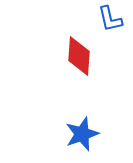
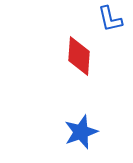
blue star: moved 1 px left, 2 px up
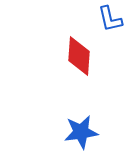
blue star: rotated 12 degrees clockwise
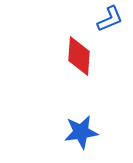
blue L-shape: rotated 100 degrees counterclockwise
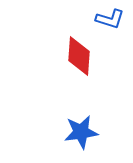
blue L-shape: rotated 40 degrees clockwise
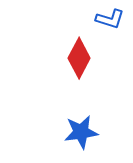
red diamond: moved 2 px down; rotated 24 degrees clockwise
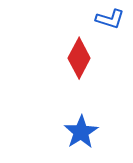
blue star: rotated 24 degrees counterclockwise
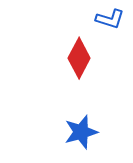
blue star: rotated 16 degrees clockwise
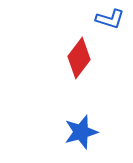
red diamond: rotated 9 degrees clockwise
